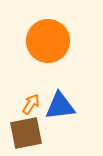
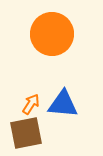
orange circle: moved 4 px right, 7 px up
blue triangle: moved 3 px right, 2 px up; rotated 12 degrees clockwise
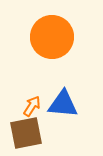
orange circle: moved 3 px down
orange arrow: moved 1 px right, 2 px down
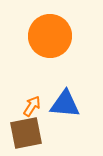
orange circle: moved 2 px left, 1 px up
blue triangle: moved 2 px right
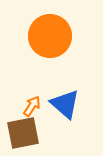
blue triangle: rotated 36 degrees clockwise
brown square: moved 3 px left
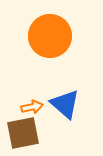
orange arrow: moved 1 px down; rotated 45 degrees clockwise
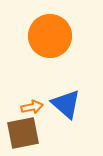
blue triangle: moved 1 px right
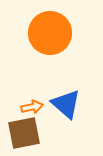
orange circle: moved 3 px up
brown square: moved 1 px right
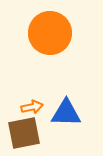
blue triangle: moved 9 px down; rotated 40 degrees counterclockwise
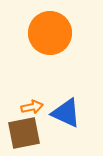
blue triangle: rotated 24 degrees clockwise
